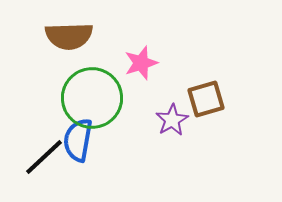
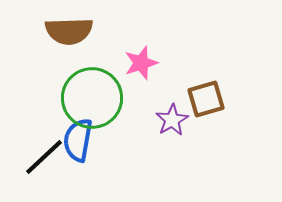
brown semicircle: moved 5 px up
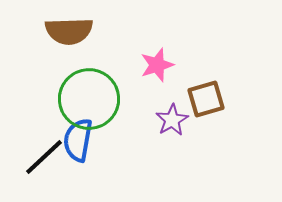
pink star: moved 16 px right, 2 px down
green circle: moved 3 px left, 1 px down
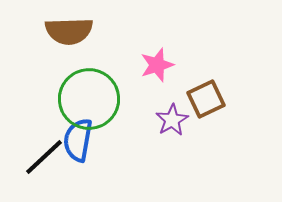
brown square: rotated 9 degrees counterclockwise
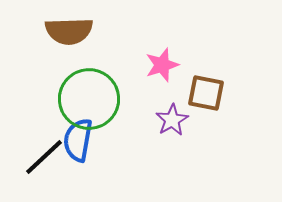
pink star: moved 5 px right
brown square: moved 6 px up; rotated 36 degrees clockwise
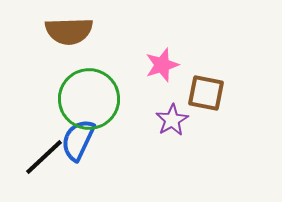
blue semicircle: rotated 15 degrees clockwise
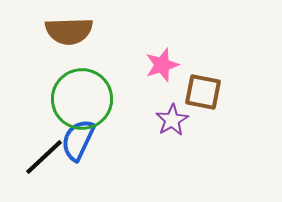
brown square: moved 3 px left, 1 px up
green circle: moved 7 px left
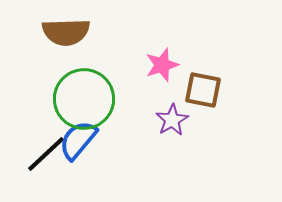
brown semicircle: moved 3 px left, 1 px down
brown square: moved 2 px up
green circle: moved 2 px right
blue semicircle: rotated 15 degrees clockwise
black line: moved 2 px right, 3 px up
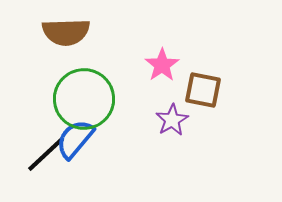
pink star: rotated 16 degrees counterclockwise
blue semicircle: moved 3 px left, 1 px up
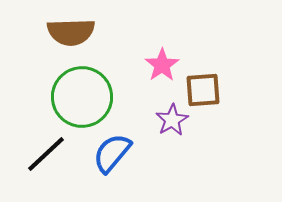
brown semicircle: moved 5 px right
brown square: rotated 15 degrees counterclockwise
green circle: moved 2 px left, 2 px up
blue semicircle: moved 37 px right, 14 px down
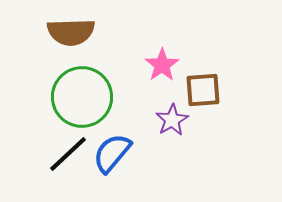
black line: moved 22 px right
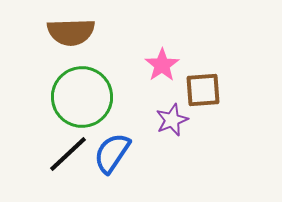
purple star: rotated 8 degrees clockwise
blue semicircle: rotated 6 degrees counterclockwise
